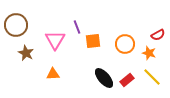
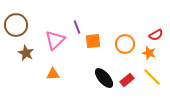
red semicircle: moved 2 px left
pink triangle: rotated 15 degrees clockwise
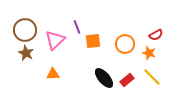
brown circle: moved 9 px right, 5 px down
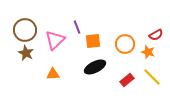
orange star: moved 1 px left, 1 px up
black ellipse: moved 9 px left, 11 px up; rotated 75 degrees counterclockwise
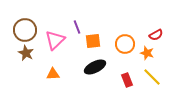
orange star: moved 1 px left, 1 px down
red rectangle: rotated 72 degrees counterclockwise
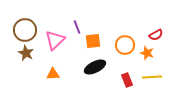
orange circle: moved 1 px down
yellow line: rotated 48 degrees counterclockwise
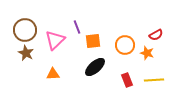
black ellipse: rotated 15 degrees counterclockwise
yellow line: moved 2 px right, 3 px down
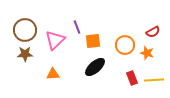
red semicircle: moved 3 px left, 3 px up
brown star: moved 1 px left, 1 px down; rotated 28 degrees counterclockwise
red rectangle: moved 5 px right, 2 px up
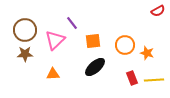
purple line: moved 5 px left, 4 px up; rotated 16 degrees counterclockwise
red semicircle: moved 5 px right, 21 px up
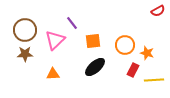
red rectangle: moved 1 px right, 8 px up; rotated 48 degrees clockwise
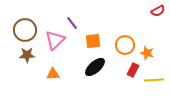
brown star: moved 2 px right, 1 px down
